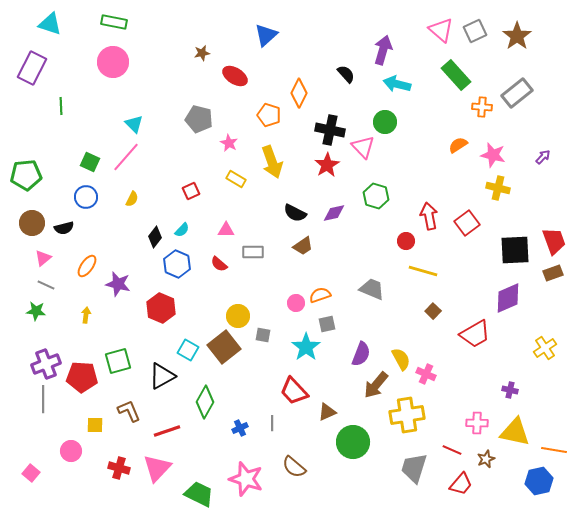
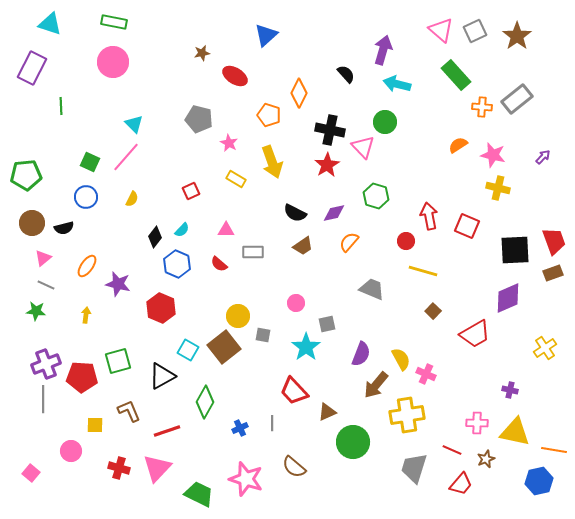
gray rectangle at (517, 93): moved 6 px down
red square at (467, 223): moved 3 px down; rotated 30 degrees counterclockwise
orange semicircle at (320, 295): moved 29 px right, 53 px up; rotated 30 degrees counterclockwise
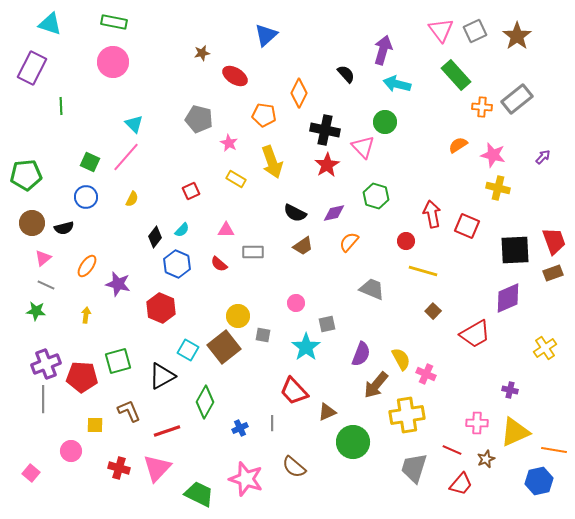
pink triangle at (441, 30): rotated 12 degrees clockwise
orange pentagon at (269, 115): moved 5 px left; rotated 10 degrees counterclockwise
black cross at (330, 130): moved 5 px left
red arrow at (429, 216): moved 3 px right, 2 px up
yellow triangle at (515, 432): rotated 36 degrees counterclockwise
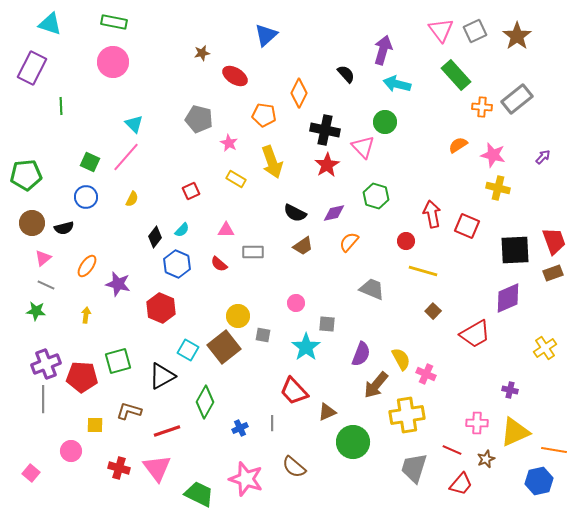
gray square at (327, 324): rotated 18 degrees clockwise
brown L-shape at (129, 411): rotated 50 degrees counterclockwise
pink triangle at (157, 468): rotated 20 degrees counterclockwise
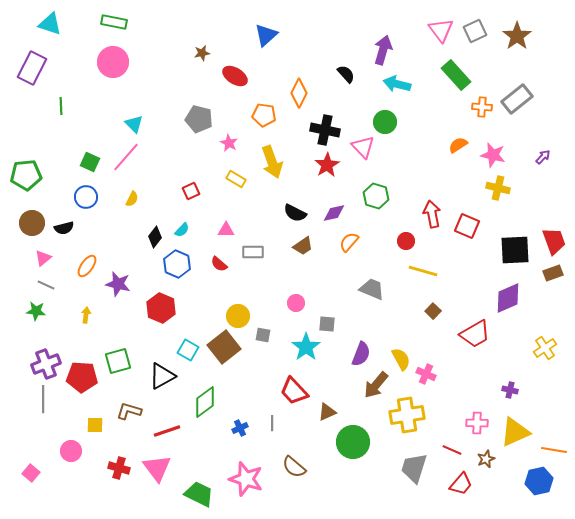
green diamond at (205, 402): rotated 24 degrees clockwise
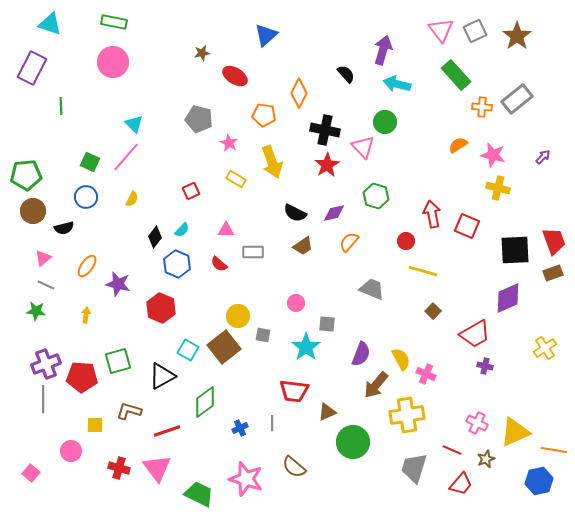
brown circle at (32, 223): moved 1 px right, 12 px up
purple cross at (510, 390): moved 25 px left, 24 px up
red trapezoid at (294, 391): rotated 40 degrees counterclockwise
pink cross at (477, 423): rotated 25 degrees clockwise
